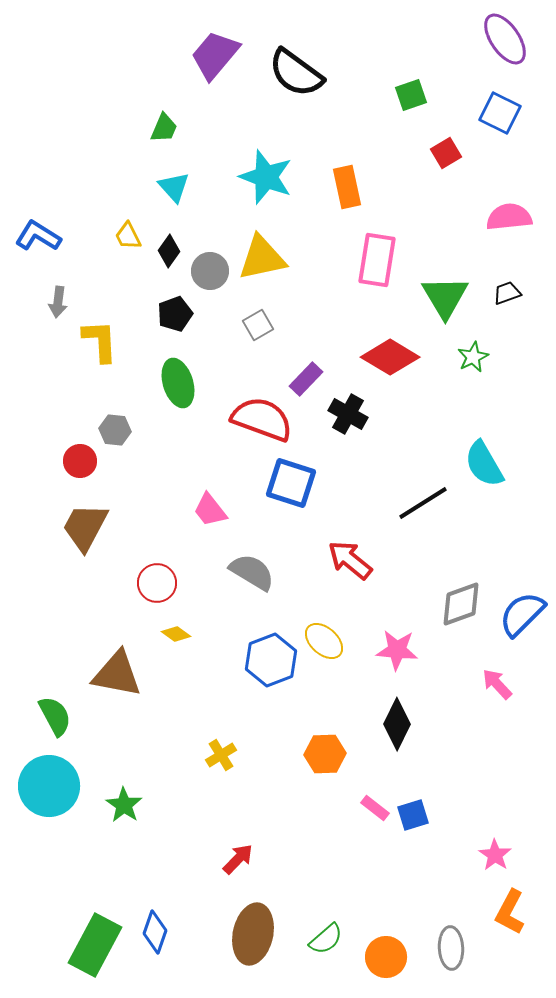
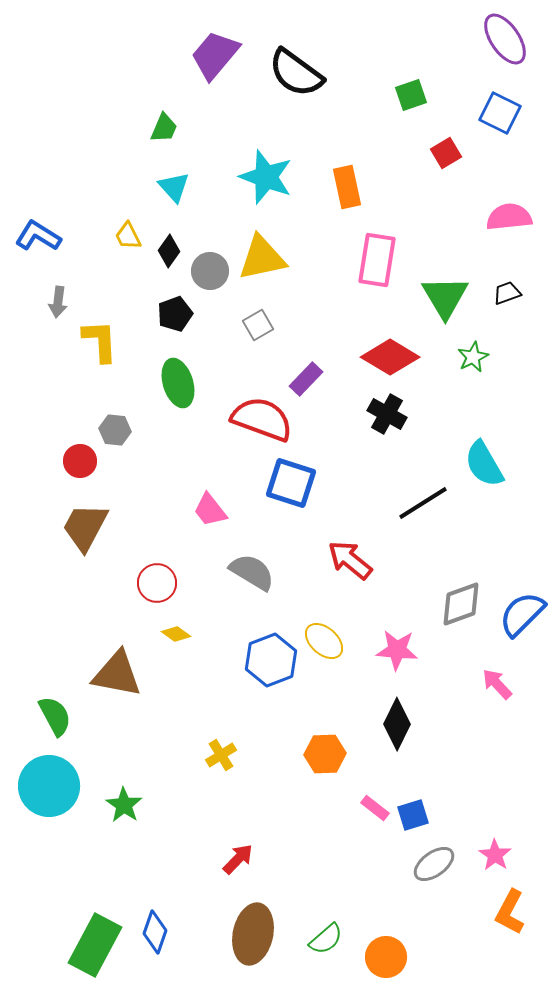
black cross at (348, 414): moved 39 px right
gray ellipse at (451, 948): moved 17 px left, 84 px up; rotated 57 degrees clockwise
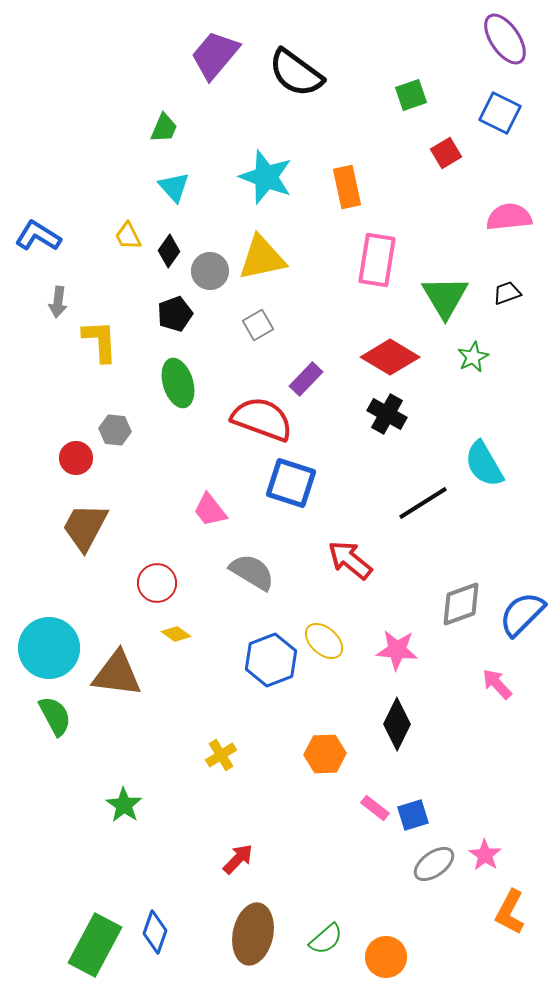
red circle at (80, 461): moved 4 px left, 3 px up
brown triangle at (117, 674): rotated 4 degrees counterclockwise
cyan circle at (49, 786): moved 138 px up
pink star at (495, 855): moved 10 px left
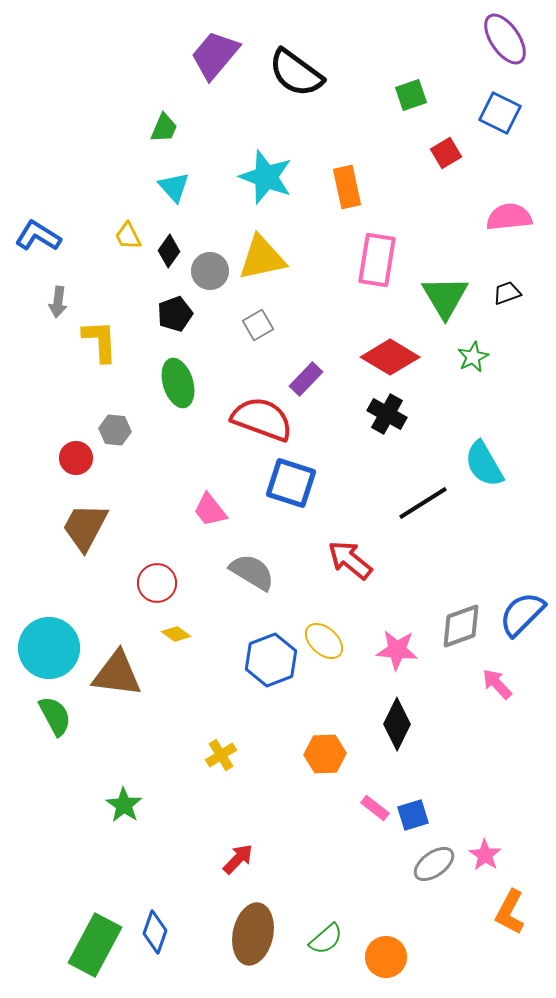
gray diamond at (461, 604): moved 22 px down
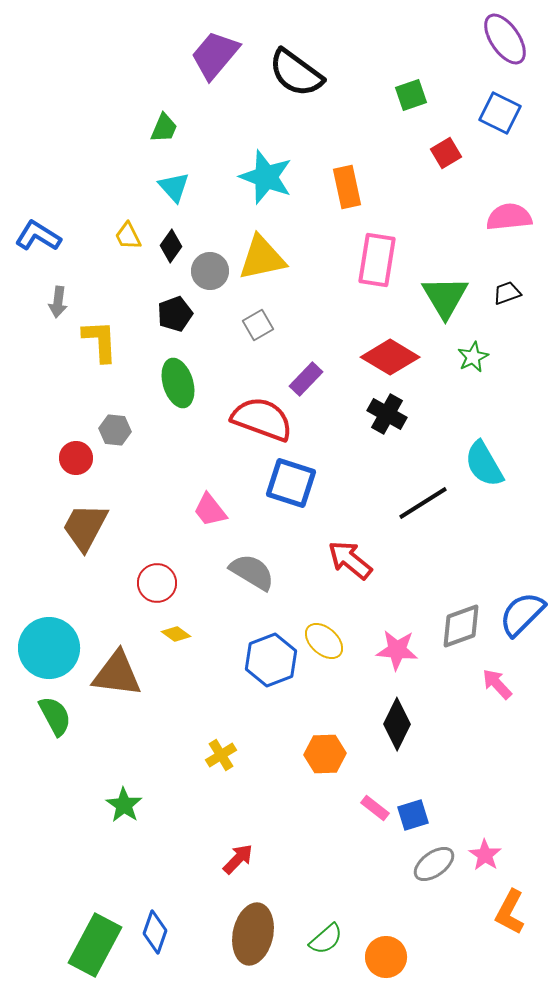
black diamond at (169, 251): moved 2 px right, 5 px up
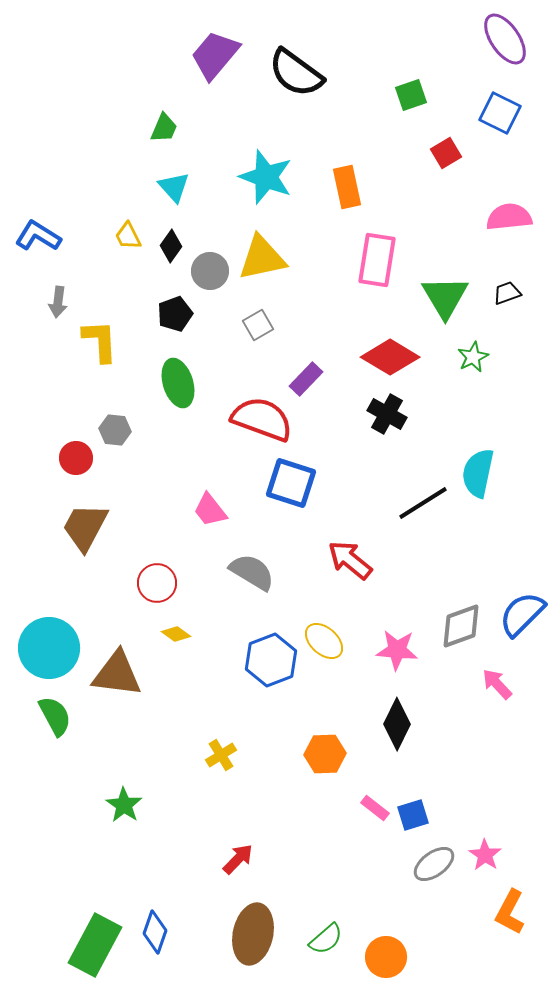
cyan semicircle at (484, 464): moved 6 px left, 9 px down; rotated 42 degrees clockwise
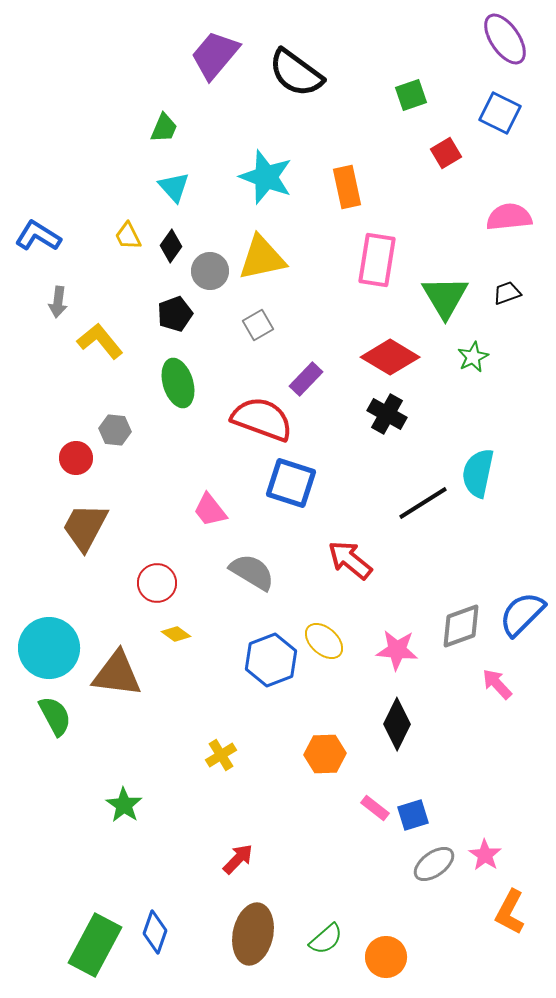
yellow L-shape at (100, 341): rotated 36 degrees counterclockwise
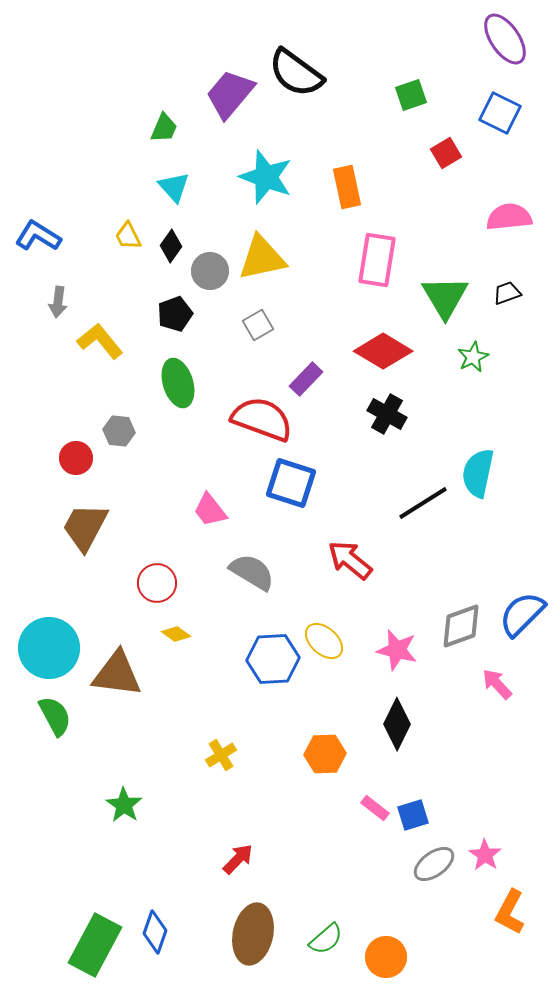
purple trapezoid at (215, 55): moved 15 px right, 39 px down
red diamond at (390, 357): moved 7 px left, 6 px up
gray hexagon at (115, 430): moved 4 px right, 1 px down
pink star at (397, 650): rotated 9 degrees clockwise
blue hexagon at (271, 660): moved 2 px right, 1 px up; rotated 18 degrees clockwise
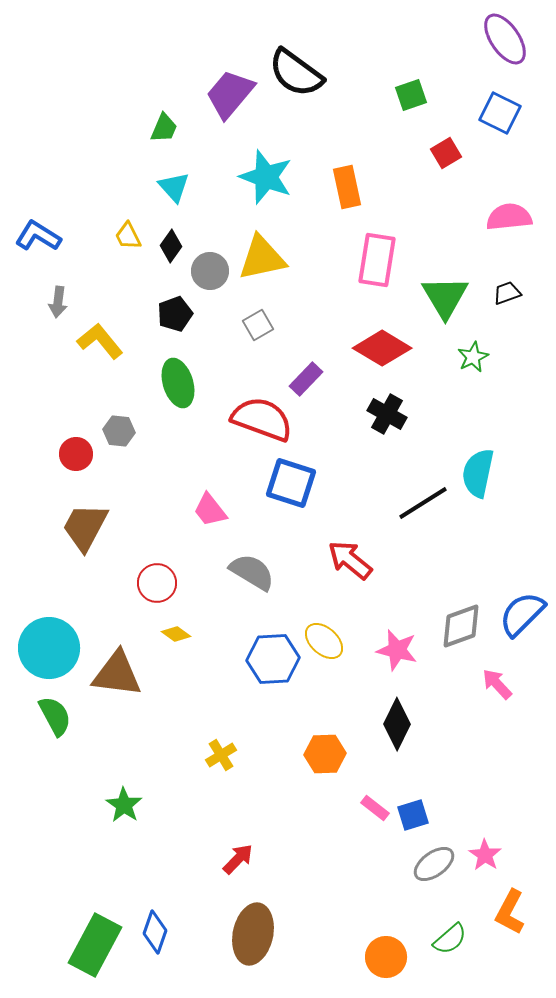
red diamond at (383, 351): moved 1 px left, 3 px up
red circle at (76, 458): moved 4 px up
green semicircle at (326, 939): moved 124 px right
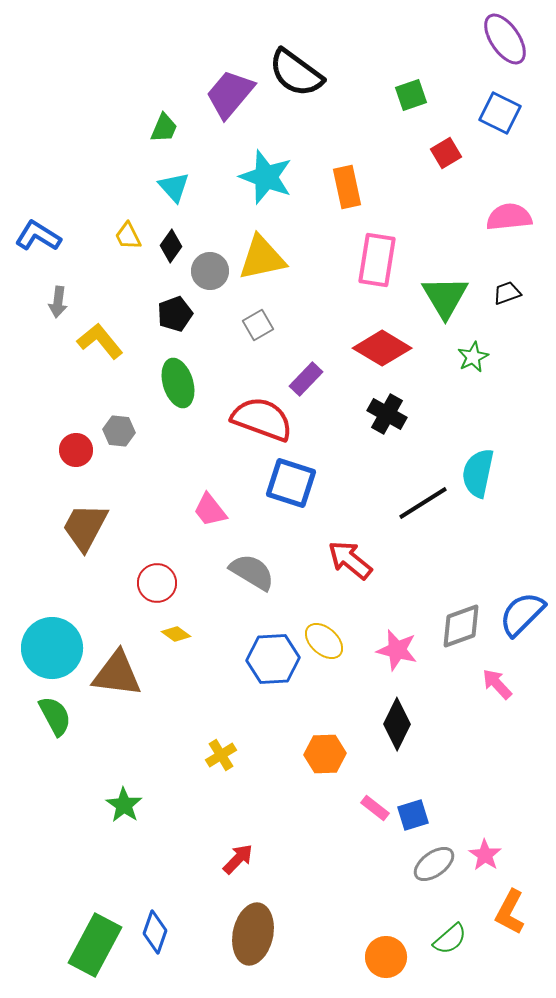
red circle at (76, 454): moved 4 px up
cyan circle at (49, 648): moved 3 px right
